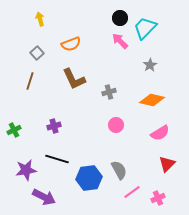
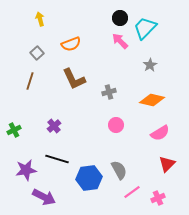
purple cross: rotated 24 degrees counterclockwise
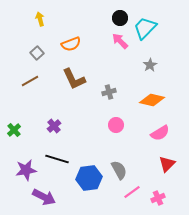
brown line: rotated 42 degrees clockwise
green cross: rotated 16 degrees counterclockwise
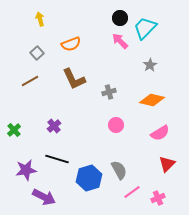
blue hexagon: rotated 10 degrees counterclockwise
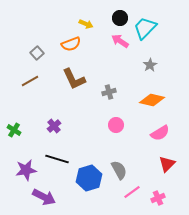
yellow arrow: moved 46 px right, 5 px down; rotated 128 degrees clockwise
pink arrow: rotated 12 degrees counterclockwise
green cross: rotated 16 degrees counterclockwise
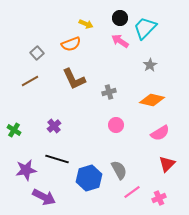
pink cross: moved 1 px right
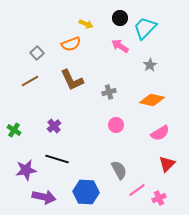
pink arrow: moved 5 px down
brown L-shape: moved 2 px left, 1 px down
blue hexagon: moved 3 px left, 14 px down; rotated 20 degrees clockwise
pink line: moved 5 px right, 2 px up
purple arrow: rotated 15 degrees counterclockwise
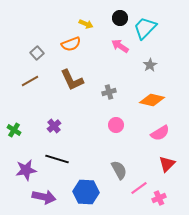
pink line: moved 2 px right, 2 px up
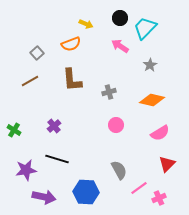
brown L-shape: rotated 20 degrees clockwise
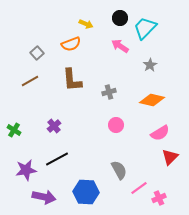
black line: rotated 45 degrees counterclockwise
red triangle: moved 3 px right, 7 px up
